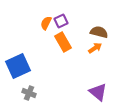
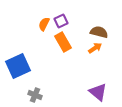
orange semicircle: moved 2 px left, 1 px down
gray cross: moved 6 px right, 2 px down
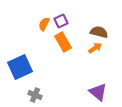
blue square: moved 2 px right, 1 px down
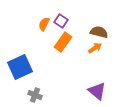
purple square: rotated 32 degrees counterclockwise
orange rectangle: rotated 66 degrees clockwise
purple triangle: moved 1 px left, 1 px up
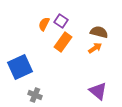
purple triangle: moved 1 px right
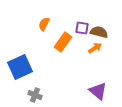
purple square: moved 21 px right, 7 px down; rotated 24 degrees counterclockwise
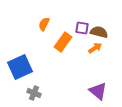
gray cross: moved 1 px left, 2 px up
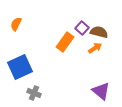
orange semicircle: moved 28 px left
purple square: rotated 32 degrees clockwise
orange rectangle: moved 2 px right
purple triangle: moved 3 px right
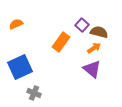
orange semicircle: rotated 40 degrees clockwise
purple square: moved 3 px up
orange rectangle: moved 4 px left
orange arrow: moved 1 px left
purple triangle: moved 9 px left, 22 px up
